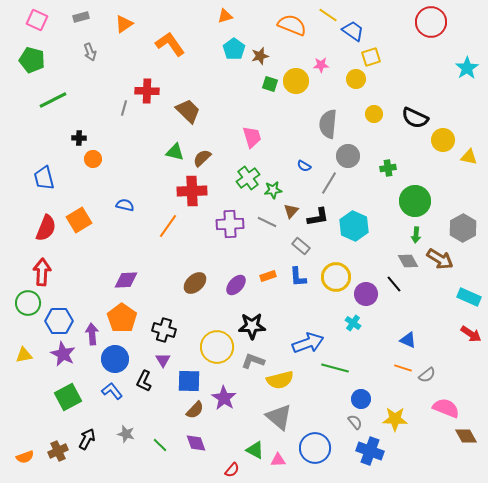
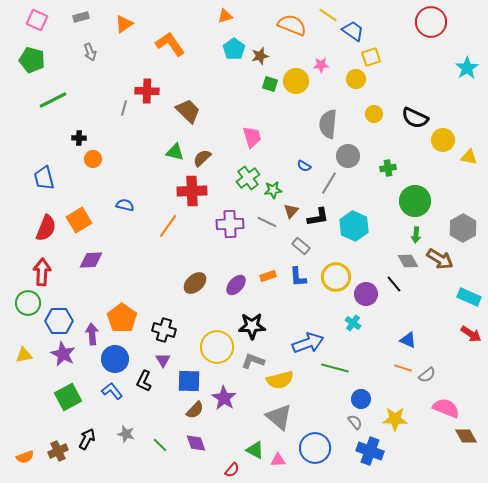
purple diamond at (126, 280): moved 35 px left, 20 px up
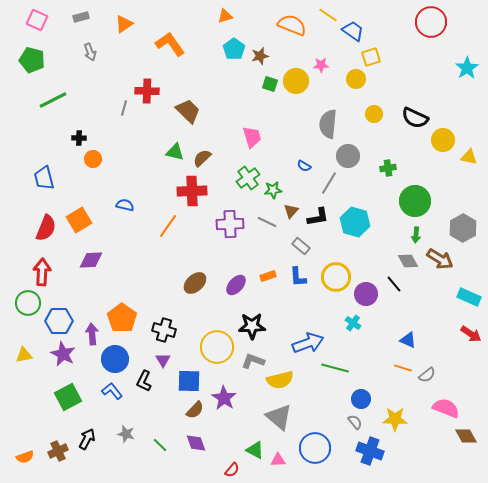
cyan hexagon at (354, 226): moved 1 px right, 4 px up; rotated 8 degrees counterclockwise
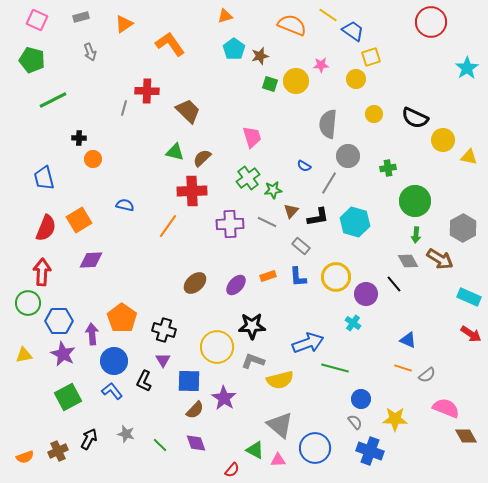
blue circle at (115, 359): moved 1 px left, 2 px down
gray triangle at (279, 417): moved 1 px right, 8 px down
black arrow at (87, 439): moved 2 px right
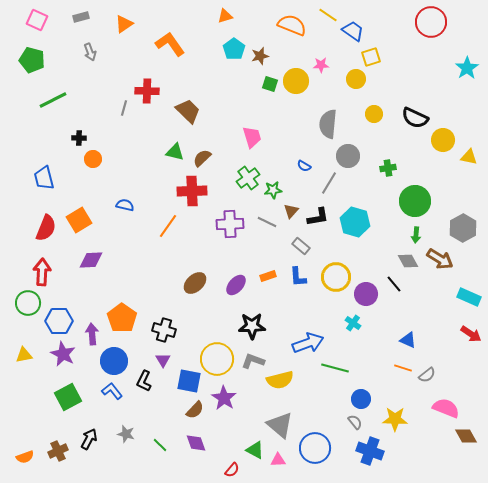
yellow circle at (217, 347): moved 12 px down
blue square at (189, 381): rotated 10 degrees clockwise
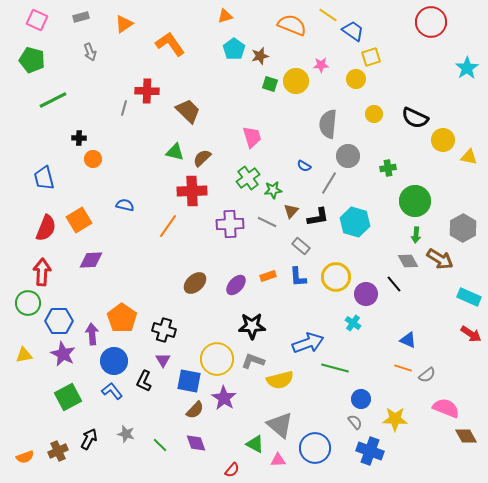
green triangle at (255, 450): moved 6 px up
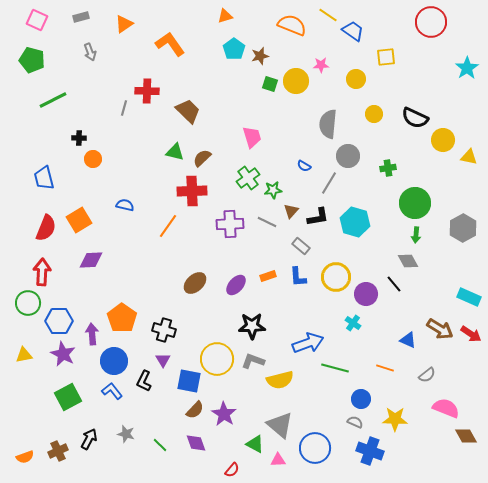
yellow square at (371, 57): moved 15 px right; rotated 12 degrees clockwise
green circle at (415, 201): moved 2 px down
brown arrow at (440, 259): moved 70 px down
orange line at (403, 368): moved 18 px left
purple star at (224, 398): moved 16 px down
gray semicircle at (355, 422): rotated 28 degrees counterclockwise
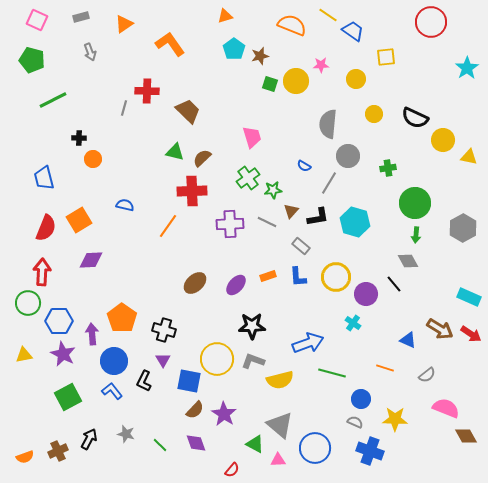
green line at (335, 368): moved 3 px left, 5 px down
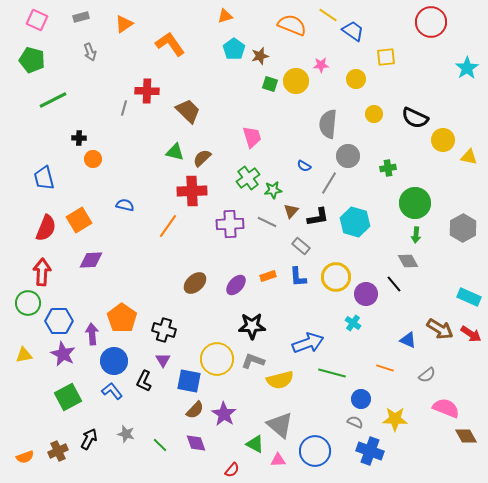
blue circle at (315, 448): moved 3 px down
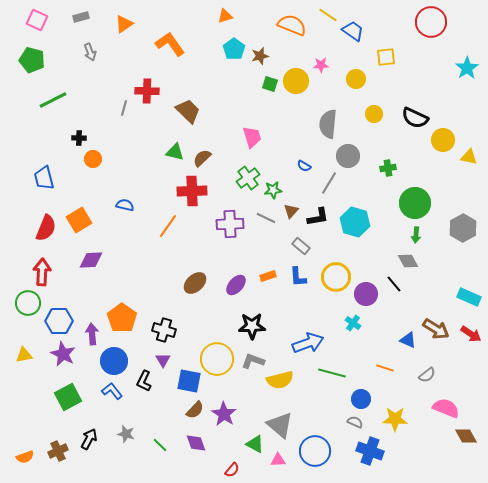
gray line at (267, 222): moved 1 px left, 4 px up
brown arrow at (440, 329): moved 4 px left
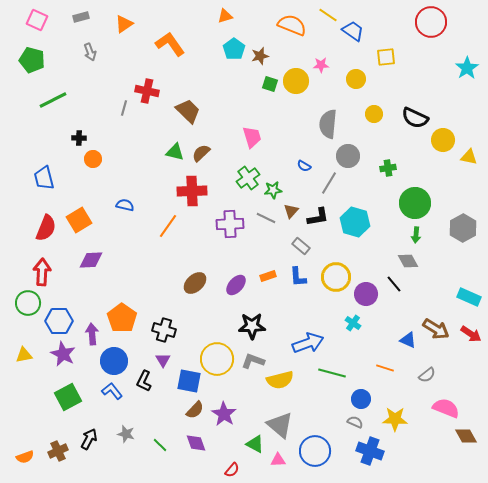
red cross at (147, 91): rotated 10 degrees clockwise
brown semicircle at (202, 158): moved 1 px left, 5 px up
